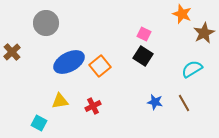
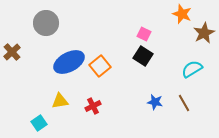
cyan square: rotated 28 degrees clockwise
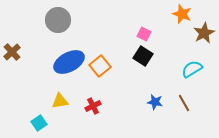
gray circle: moved 12 px right, 3 px up
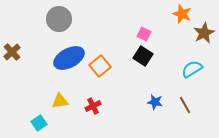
gray circle: moved 1 px right, 1 px up
blue ellipse: moved 4 px up
brown line: moved 1 px right, 2 px down
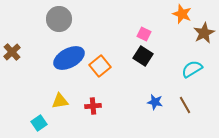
red cross: rotated 21 degrees clockwise
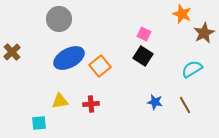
red cross: moved 2 px left, 2 px up
cyan square: rotated 28 degrees clockwise
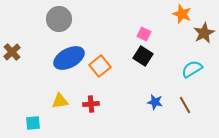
cyan square: moved 6 px left
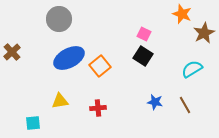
red cross: moved 7 px right, 4 px down
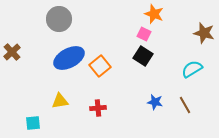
orange star: moved 28 px left
brown star: rotated 30 degrees counterclockwise
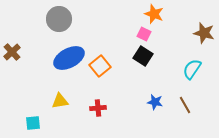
cyan semicircle: rotated 25 degrees counterclockwise
